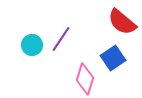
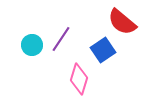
blue square: moved 10 px left, 8 px up
pink diamond: moved 6 px left
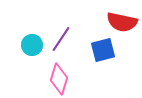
red semicircle: rotated 28 degrees counterclockwise
blue square: rotated 20 degrees clockwise
pink diamond: moved 20 px left
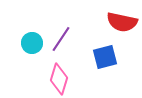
cyan circle: moved 2 px up
blue square: moved 2 px right, 7 px down
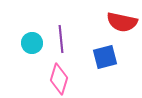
purple line: rotated 40 degrees counterclockwise
